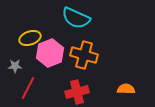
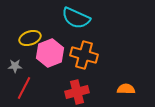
red line: moved 4 px left
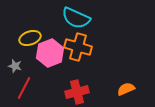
orange cross: moved 6 px left, 8 px up
gray star: rotated 16 degrees clockwise
orange semicircle: rotated 24 degrees counterclockwise
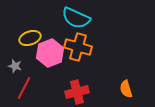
orange semicircle: rotated 84 degrees counterclockwise
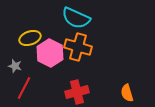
pink hexagon: rotated 12 degrees counterclockwise
orange semicircle: moved 1 px right, 4 px down
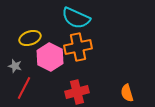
orange cross: rotated 28 degrees counterclockwise
pink hexagon: moved 4 px down
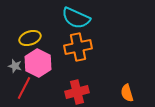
pink hexagon: moved 12 px left, 6 px down
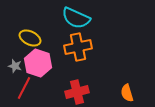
yellow ellipse: rotated 45 degrees clockwise
pink hexagon: rotated 8 degrees counterclockwise
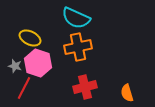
red cross: moved 8 px right, 5 px up
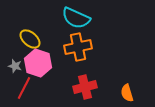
yellow ellipse: moved 1 px down; rotated 15 degrees clockwise
